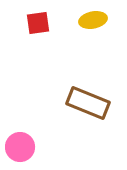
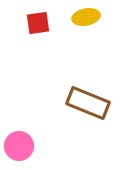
yellow ellipse: moved 7 px left, 3 px up
pink circle: moved 1 px left, 1 px up
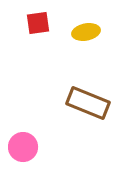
yellow ellipse: moved 15 px down
pink circle: moved 4 px right, 1 px down
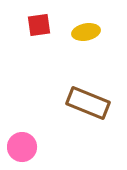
red square: moved 1 px right, 2 px down
pink circle: moved 1 px left
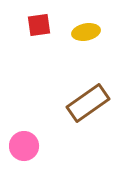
brown rectangle: rotated 57 degrees counterclockwise
pink circle: moved 2 px right, 1 px up
